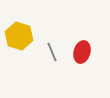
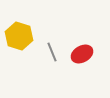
red ellipse: moved 2 px down; rotated 45 degrees clockwise
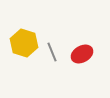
yellow hexagon: moved 5 px right, 7 px down
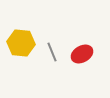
yellow hexagon: moved 3 px left; rotated 12 degrees counterclockwise
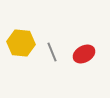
red ellipse: moved 2 px right
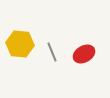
yellow hexagon: moved 1 px left, 1 px down
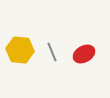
yellow hexagon: moved 6 px down
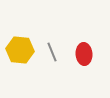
red ellipse: rotated 65 degrees counterclockwise
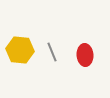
red ellipse: moved 1 px right, 1 px down
